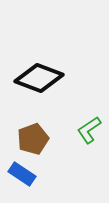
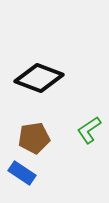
brown pentagon: moved 1 px right, 1 px up; rotated 12 degrees clockwise
blue rectangle: moved 1 px up
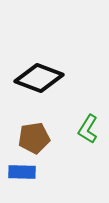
green L-shape: moved 1 px left, 1 px up; rotated 24 degrees counterclockwise
blue rectangle: moved 1 px up; rotated 32 degrees counterclockwise
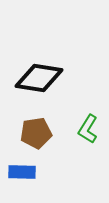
black diamond: rotated 12 degrees counterclockwise
brown pentagon: moved 2 px right, 5 px up
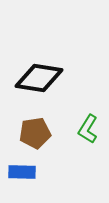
brown pentagon: moved 1 px left
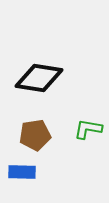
green L-shape: rotated 68 degrees clockwise
brown pentagon: moved 2 px down
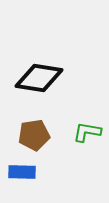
green L-shape: moved 1 px left, 3 px down
brown pentagon: moved 1 px left
